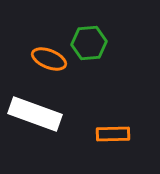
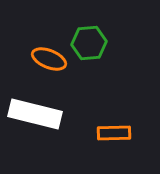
white rectangle: rotated 6 degrees counterclockwise
orange rectangle: moved 1 px right, 1 px up
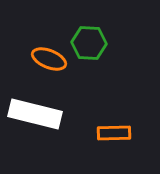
green hexagon: rotated 8 degrees clockwise
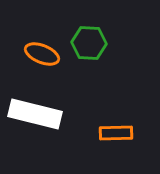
orange ellipse: moved 7 px left, 5 px up
orange rectangle: moved 2 px right
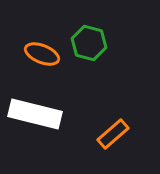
green hexagon: rotated 12 degrees clockwise
orange rectangle: moved 3 px left, 1 px down; rotated 40 degrees counterclockwise
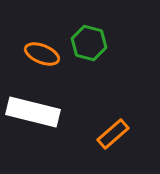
white rectangle: moved 2 px left, 2 px up
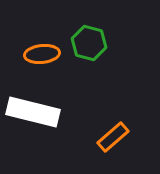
orange ellipse: rotated 28 degrees counterclockwise
orange rectangle: moved 3 px down
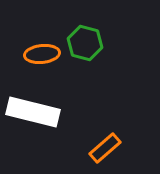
green hexagon: moved 4 px left
orange rectangle: moved 8 px left, 11 px down
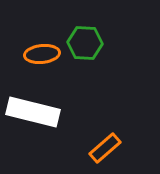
green hexagon: rotated 12 degrees counterclockwise
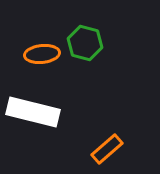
green hexagon: rotated 12 degrees clockwise
orange rectangle: moved 2 px right, 1 px down
